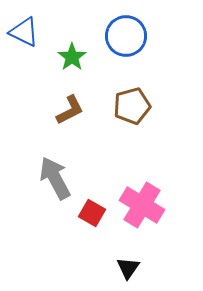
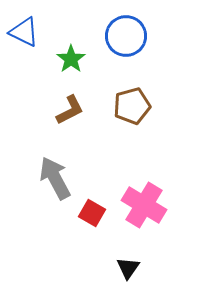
green star: moved 1 px left, 2 px down
pink cross: moved 2 px right
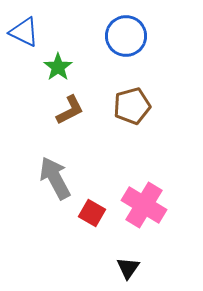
green star: moved 13 px left, 8 px down
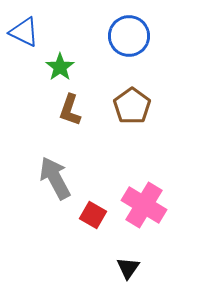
blue circle: moved 3 px right
green star: moved 2 px right
brown pentagon: rotated 21 degrees counterclockwise
brown L-shape: rotated 136 degrees clockwise
red square: moved 1 px right, 2 px down
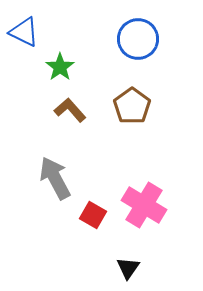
blue circle: moved 9 px right, 3 px down
brown L-shape: rotated 120 degrees clockwise
